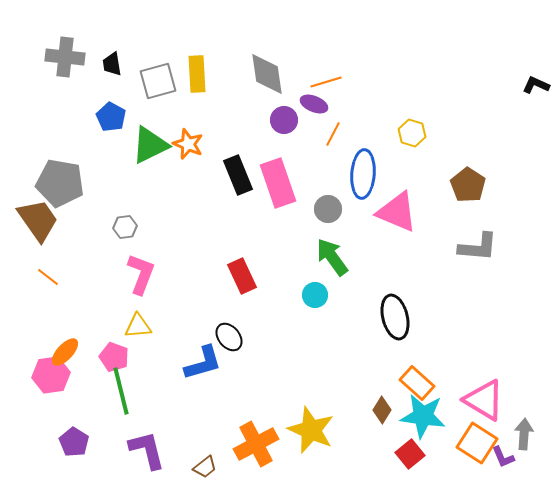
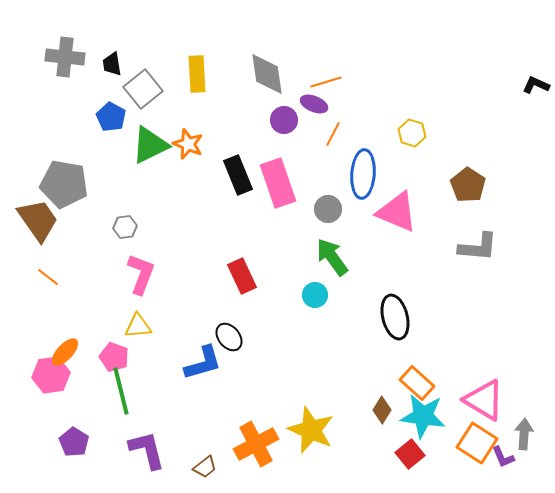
gray square at (158, 81): moved 15 px left, 8 px down; rotated 24 degrees counterclockwise
gray pentagon at (60, 183): moved 4 px right, 1 px down
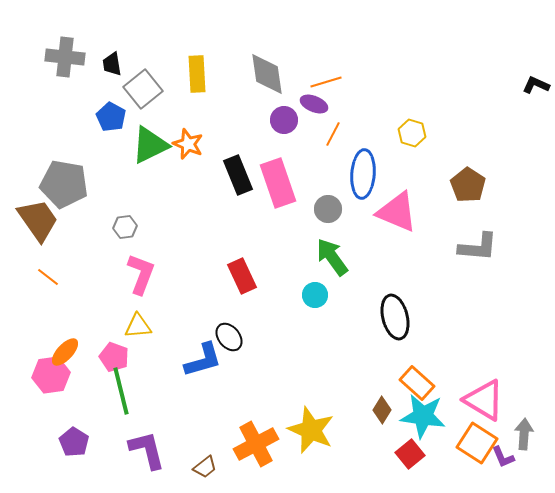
blue L-shape at (203, 363): moved 3 px up
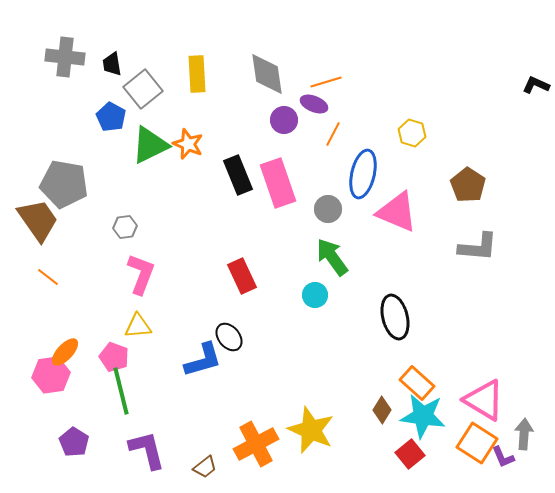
blue ellipse at (363, 174): rotated 9 degrees clockwise
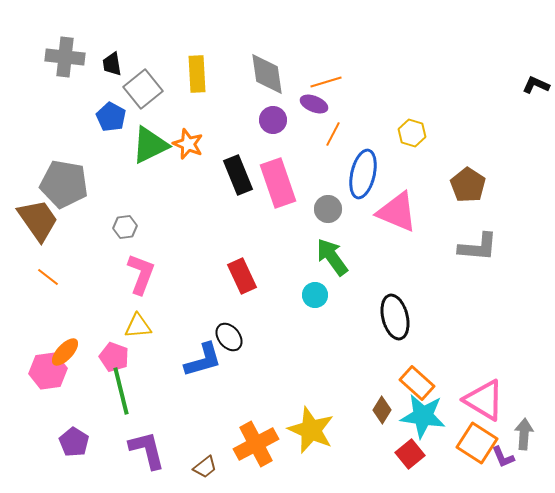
purple circle at (284, 120): moved 11 px left
pink hexagon at (51, 375): moved 3 px left, 4 px up
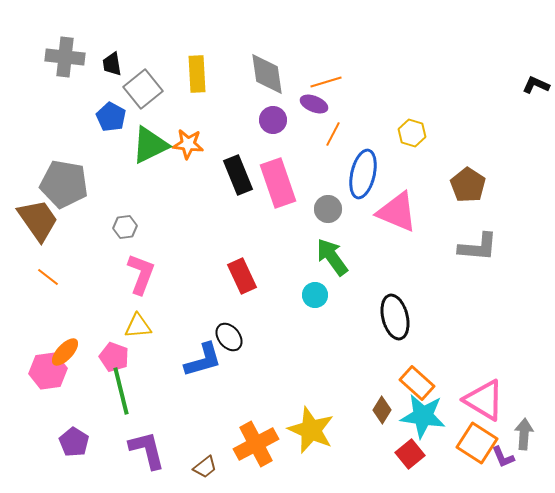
orange star at (188, 144): rotated 16 degrees counterclockwise
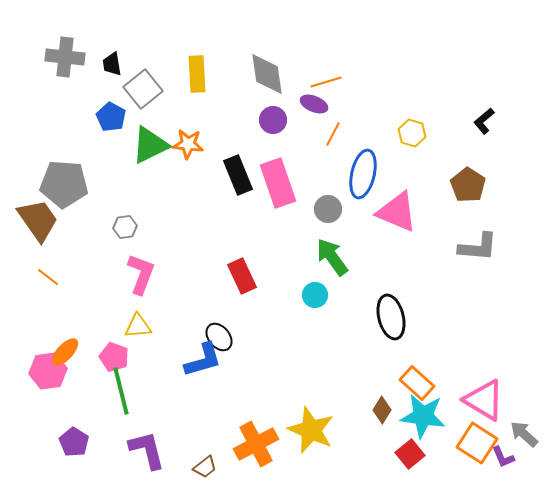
black L-shape at (536, 85): moved 52 px left, 36 px down; rotated 64 degrees counterclockwise
gray pentagon at (64, 184): rotated 6 degrees counterclockwise
black ellipse at (395, 317): moved 4 px left
black ellipse at (229, 337): moved 10 px left
gray arrow at (524, 434): rotated 52 degrees counterclockwise
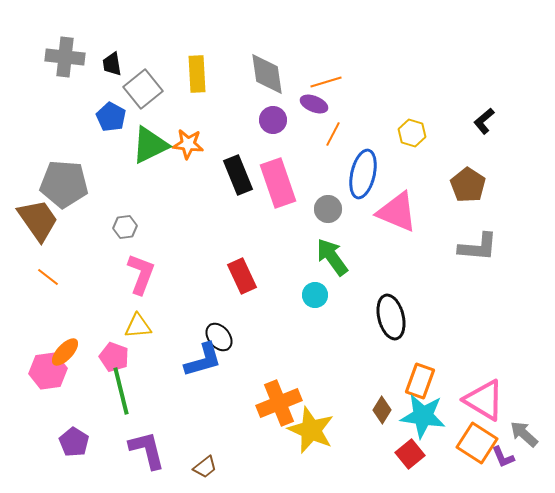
orange rectangle at (417, 383): moved 3 px right, 2 px up; rotated 68 degrees clockwise
orange cross at (256, 444): moved 23 px right, 41 px up; rotated 6 degrees clockwise
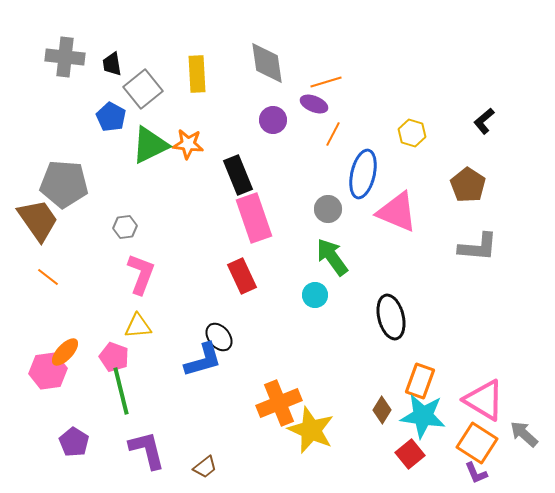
gray diamond at (267, 74): moved 11 px up
pink rectangle at (278, 183): moved 24 px left, 35 px down
purple L-shape at (503, 457): moved 27 px left, 16 px down
